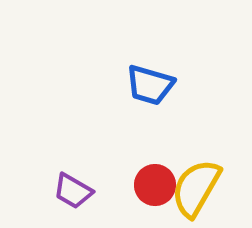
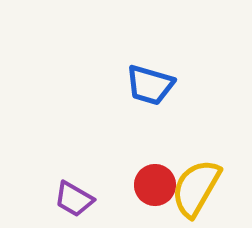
purple trapezoid: moved 1 px right, 8 px down
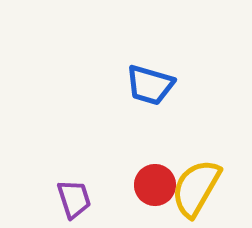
purple trapezoid: rotated 138 degrees counterclockwise
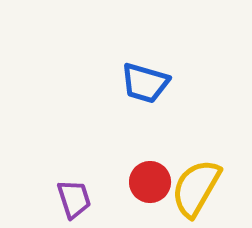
blue trapezoid: moved 5 px left, 2 px up
red circle: moved 5 px left, 3 px up
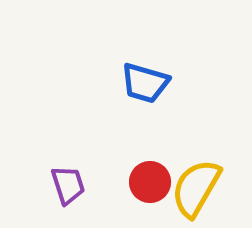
purple trapezoid: moved 6 px left, 14 px up
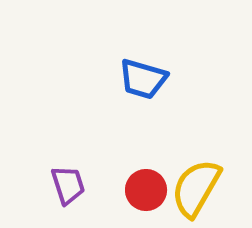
blue trapezoid: moved 2 px left, 4 px up
red circle: moved 4 px left, 8 px down
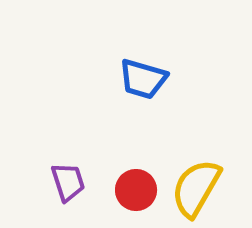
purple trapezoid: moved 3 px up
red circle: moved 10 px left
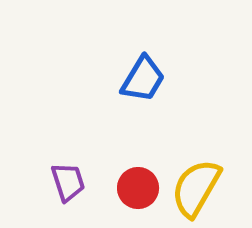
blue trapezoid: rotated 75 degrees counterclockwise
red circle: moved 2 px right, 2 px up
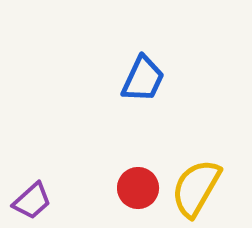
blue trapezoid: rotated 6 degrees counterclockwise
purple trapezoid: moved 36 px left, 19 px down; rotated 66 degrees clockwise
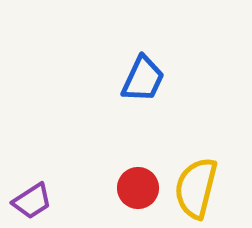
yellow semicircle: rotated 16 degrees counterclockwise
purple trapezoid: rotated 9 degrees clockwise
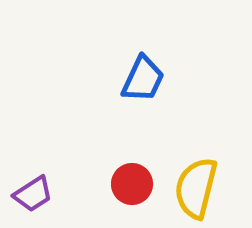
red circle: moved 6 px left, 4 px up
purple trapezoid: moved 1 px right, 7 px up
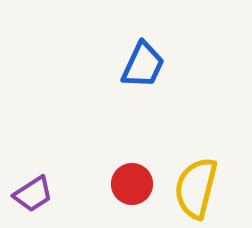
blue trapezoid: moved 14 px up
